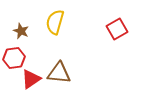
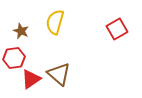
brown triangle: moved 1 px down; rotated 35 degrees clockwise
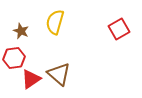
red square: moved 2 px right
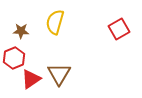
brown star: rotated 21 degrees counterclockwise
red hexagon: rotated 15 degrees counterclockwise
brown triangle: rotated 20 degrees clockwise
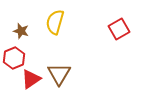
brown star: rotated 14 degrees clockwise
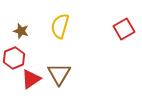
yellow semicircle: moved 5 px right, 4 px down
red square: moved 5 px right
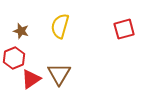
red square: rotated 15 degrees clockwise
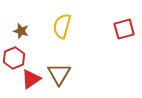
yellow semicircle: moved 2 px right
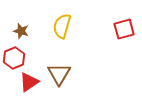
red triangle: moved 2 px left, 3 px down
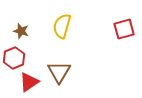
brown triangle: moved 2 px up
